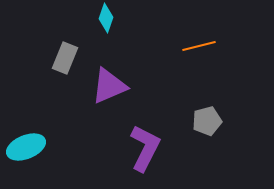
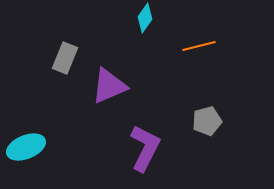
cyan diamond: moved 39 px right; rotated 16 degrees clockwise
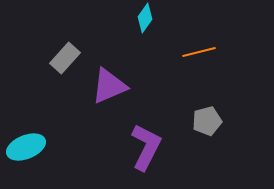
orange line: moved 6 px down
gray rectangle: rotated 20 degrees clockwise
purple L-shape: moved 1 px right, 1 px up
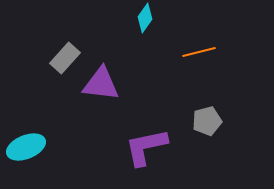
purple triangle: moved 8 px left, 2 px up; rotated 30 degrees clockwise
purple L-shape: rotated 129 degrees counterclockwise
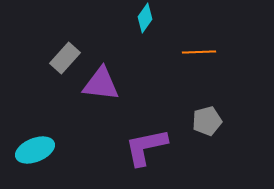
orange line: rotated 12 degrees clockwise
cyan ellipse: moved 9 px right, 3 px down
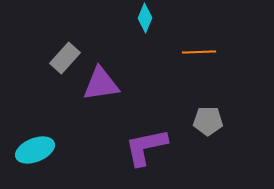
cyan diamond: rotated 12 degrees counterclockwise
purple triangle: rotated 15 degrees counterclockwise
gray pentagon: moved 1 px right; rotated 16 degrees clockwise
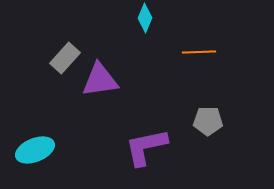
purple triangle: moved 1 px left, 4 px up
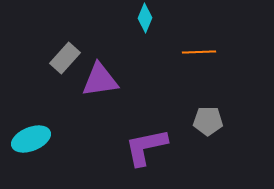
cyan ellipse: moved 4 px left, 11 px up
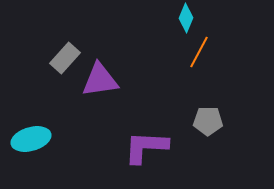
cyan diamond: moved 41 px right
orange line: rotated 60 degrees counterclockwise
cyan ellipse: rotated 6 degrees clockwise
purple L-shape: rotated 15 degrees clockwise
